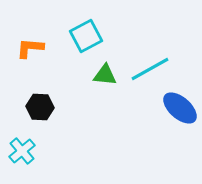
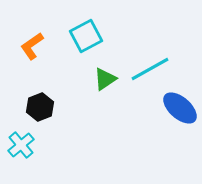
orange L-shape: moved 2 px right, 2 px up; rotated 40 degrees counterclockwise
green triangle: moved 4 px down; rotated 40 degrees counterclockwise
black hexagon: rotated 24 degrees counterclockwise
cyan cross: moved 1 px left, 6 px up
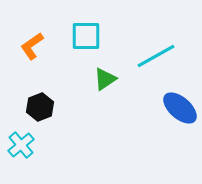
cyan square: rotated 28 degrees clockwise
cyan line: moved 6 px right, 13 px up
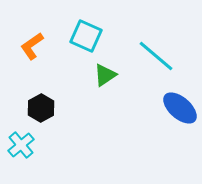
cyan square: rotated 24 degrees clockwise
cyan line: rotated 69 degrees clockwise
green triangle: moved 4 px up
black hexagon: moved 1 px right, 1 px down; rotated 8 degrees counterclockwise
